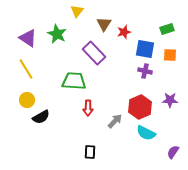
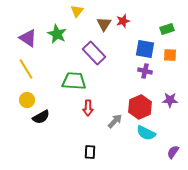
red star: moved 1 px left, 11 px up
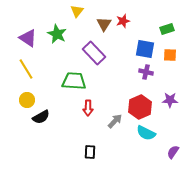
purple cross: moved 1 px right, 1 px down
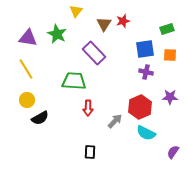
yellow triangle: moved 1 px left
purple triangle: rotated 24 degrees counterclockwise
blue square: rotated 18 degrees counterclockwise
purple star: moved 3 px up
black semicircle: moved 1 px left, 1 px down
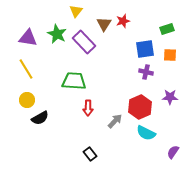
purple rectangle: moved 10 px left, 11 px up
black rectangle: moved 2 px down; rotated 40 degrees counterclockwise
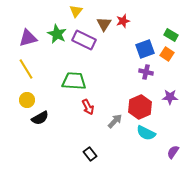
green rectangle: moved 4 px right, 6 px down; rotated 48 degrees clockwise
purple triangle: rotated 24 degrees counterclockwise
purple rectangle: moved 2 px up; rotated 20 degrees counterclockwise
blue square: rotated 12 degrees counterclockwise
orange square: moved 3 px left, 1 px up; rotated 32 degrees clockwise
red arrow: moved 1 px up; rotated 28 degrees counterclockwise
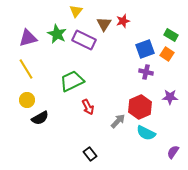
green trapezoid: moved 2 px left; rotated 30 degrees counterclockwise
gray arrow: moved 3 px right
